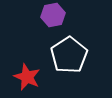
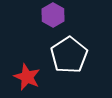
purple hexagon: rotated 20 degrees counterclockwise
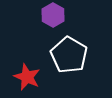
white pentagon: rotated 9 degrees counterclockwise
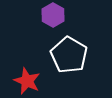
red star: moved 4 px down
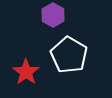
red star: moved 1 px left, 9 px up; rotated 12 degrees clockwise
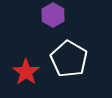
white pentagon: moved 4 px down
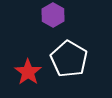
red star: moved 2 px right
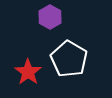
purple hexagon: moved 3 px left, 2 px down
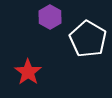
white pentagon: moved 19 px right, 20 px up
